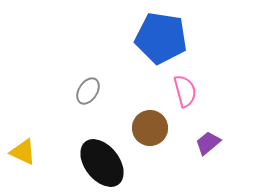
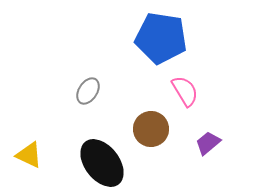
pink semicircle: rotated 16 degrees counterclockwise
brown circle: moved 1 px right, 1 px down
yellow triangle: moved 6 px right, 3 px down
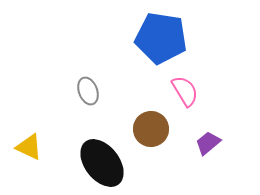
gray ellipse: rotated 52 degrees counterclockwise
yellow triangle: moved 8 px up
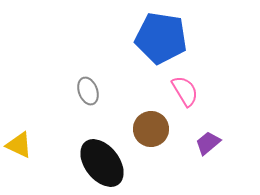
yellow triangle: moved 10 px left, 2 px up
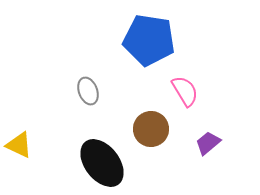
blue pentagon: moved 12 px left, 2 px down
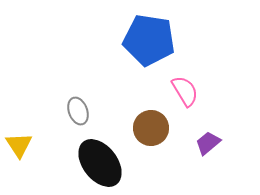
gray ellipse: moved 10 px left, 20 px down
brown circle: moved 1 px up
yellow triangle: rotated 32 degrees clockwise
black ellipse: moved 2 px left
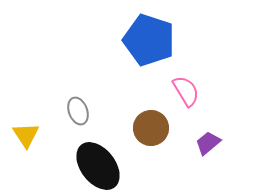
blue pentagon: rotated 9 degrees clockwise
pink semicircle: moved 1 px right
yellow triangle: moved 7 px right, 10 px up
black ellipse: moved 2 px left, 3 px down
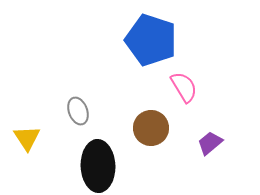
blue pentagon: moved 2 px right
pink semicircle: moved 2 px left, 4 px up
yellow triangle: moved 1 px right, 3 px down
purple trapezoid: moved 2 px right
black ellipse: rotated 36 degrees clockwise
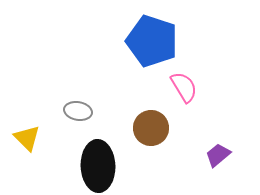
blue pentagon: moved 1 px right, 1 px down
gray ellipse: rotated 60 degrees counterclockwise
yellow triangle: rotated 12 degrees counterclockwise
purple trapezoid: moved 8 px right, 12 px down
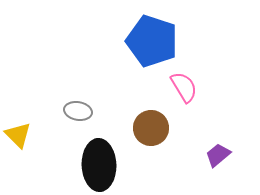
yellow triangle: moved 9 px left, 3 px up
black ellipse: moved 1 px right, 1 px up
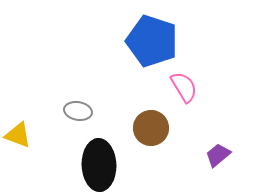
yellow triangle: rotated 24 degrees counterclockwise
